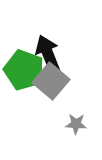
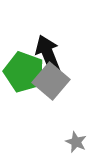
green pentagon: moved 2 px down
gray star: moved 18 px down; rotated 20 degrees clockwise
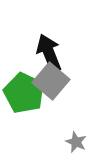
black arrow: moved 1 px right, 1 px up
green pentagon: moved 21 px down; rotated 6 degrees clockwise
